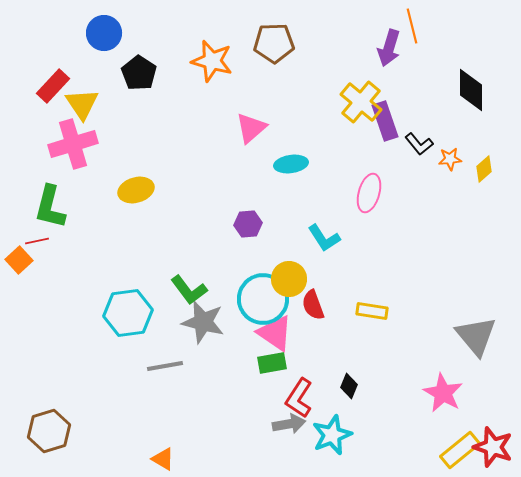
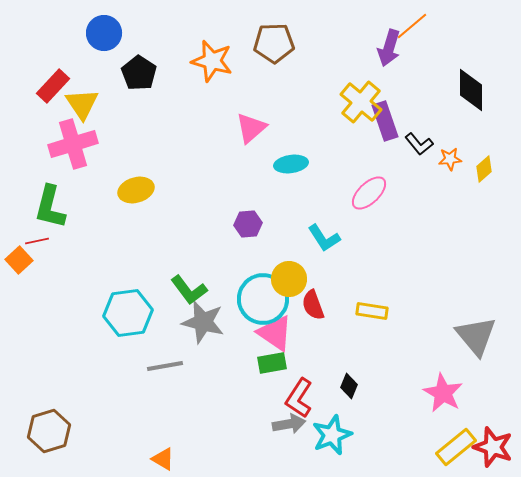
orange line at (412, 26): rotated 64 degrees clockwise
pink ellipse at (369, 193): rotated 30 degrees clockwise
yellow rectangle at (460, 450): moved 4 px left, 3 px up
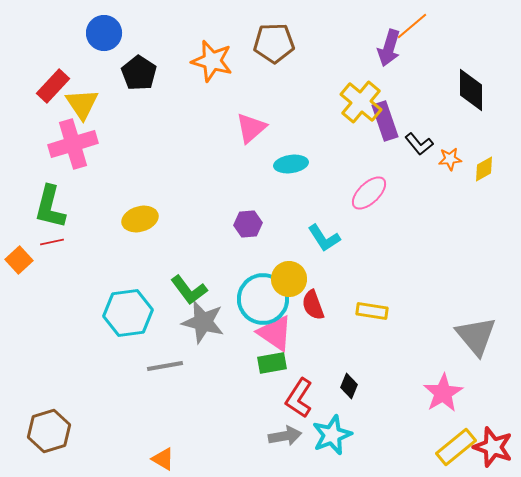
yellow diamond at (484, 169): rotated 12 degrees clockwise
yellow ellipse at (136, 190): moved 4 px right, 29 px down
red line at (37, 241): moved 15 px right, 1 px down
pink star at (443, 393): rotated 12 degrees clockwise
gray arrow at (289, 424): moved 4 px left, 12 px down
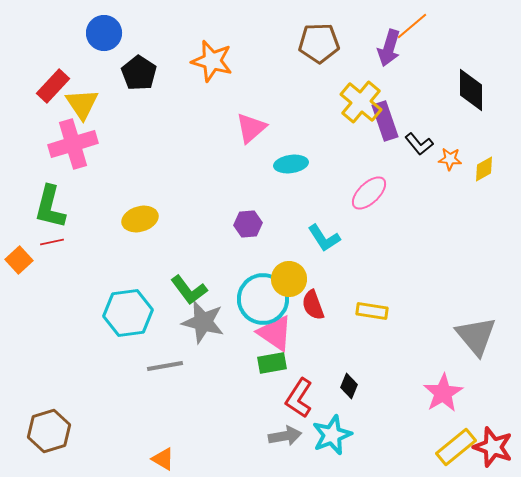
brown pentagon at (274, 43): moved 45 px right
orange star at (450, 159): rotated 10 degrees clockwise
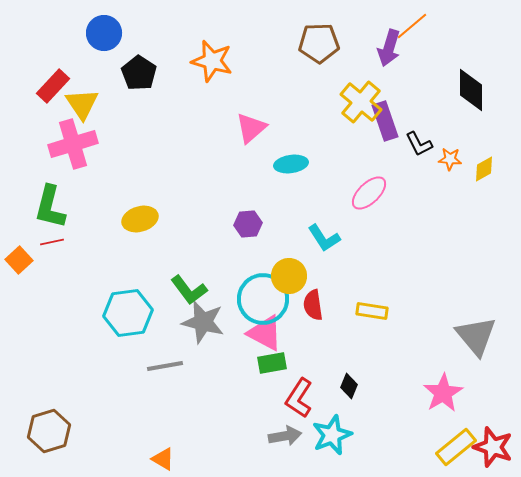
black L-shape at (419, 144): rotated 12 degrees clockwise
yellow circle at (289, 279): moved 3 px up
red semicircle at (313, 305): rotated 12 degrees clockwise
pink triangle at (275, 333): moved 10 px left; rotated 6 degrees counterclockwise
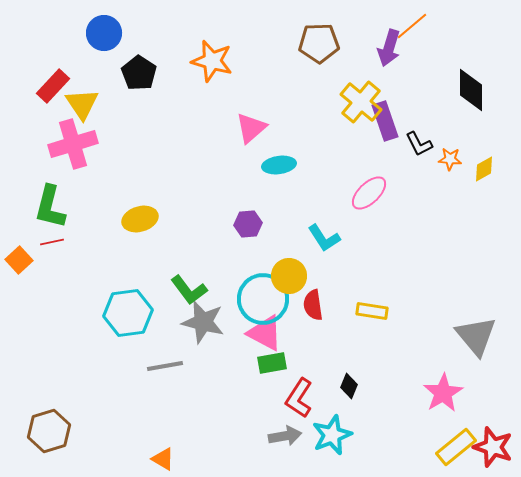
cyan ellipse at (291, 164): moved 12 px left, 1 px down
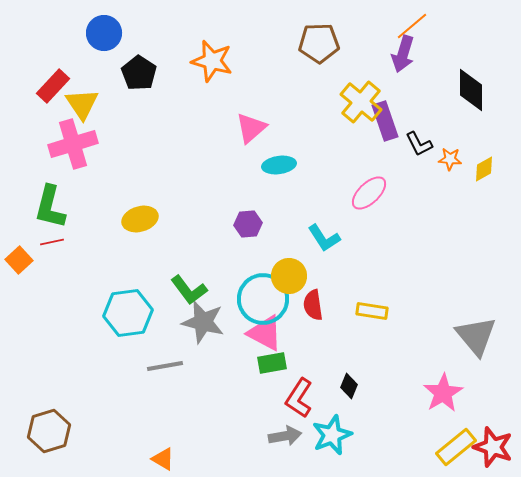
purple arrow at (389, 48): moved 14 px right, 6 px down
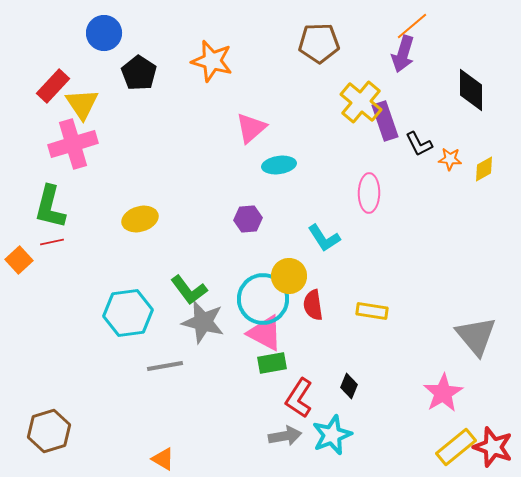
pink ellipse at (369, 193): rotated 45 degrees counterclockwise
purple hexagon at (248, 224): moved 5 px up
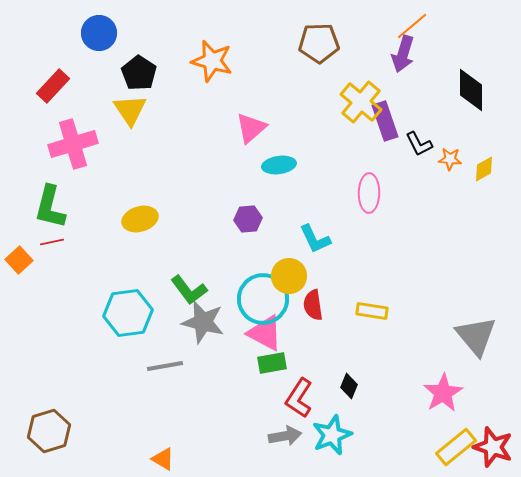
blue circle at (104, 33): moved 5 px left
yellow triangle at (82, 104): moved 48 px right, 6 px down
cyan L-shape at (324, 238): moved 9 px left, 1 px down; rotated 8 degrees clockwise
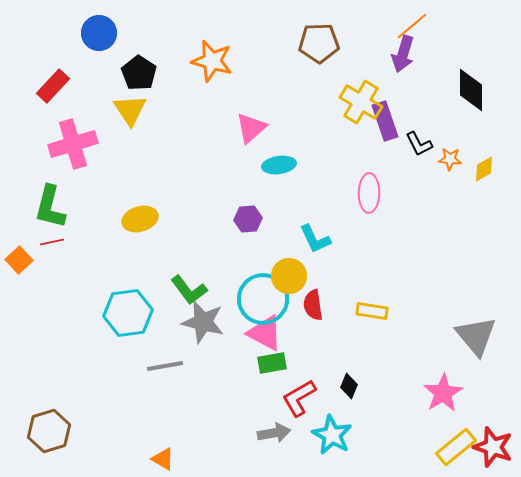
yellow cross at (361, 102): rotated 9 degrees counterclockwise
red L-shape at (299, 398): rotated 27 degrees clockwise
cyan star at (332, 435): rotated 21 degrees counterclockwise
gray arrow at (285, 436): moved 11 px left, 3 px up
